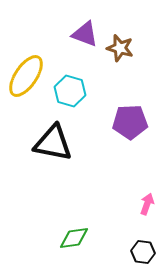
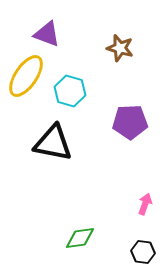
purple triangle: moved 38 px left
pink arrow: moved 2 px left
green diamond: moved 6 px right
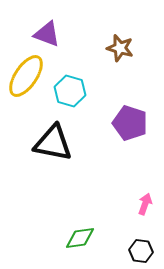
purple pentagon: moved 1 px down; rotated 20 degrees clockwise
black hexagon: moved 2 px left, 1 px up
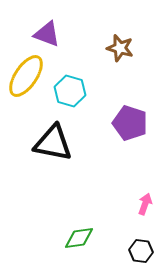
green diamond: moved 1 px left
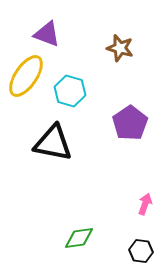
purple pentagon: rotated 20 degrees clockwise
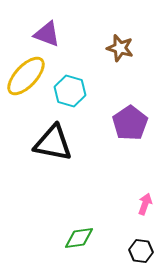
yellow ellipse: rotated 9 degrees clockwise
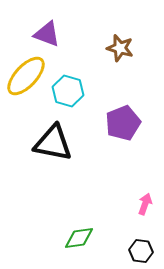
cyan hexagon: moved 2 px left
purple pentagon: moved 7 px left; rotated 12 degrees clockwise
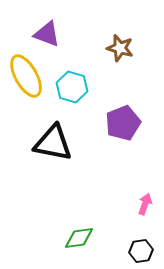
yellow ellipse: rotated 72 degrees counterclockwise
cyan hexagon: moved 4 px right, 4 px up
black hexagon: rotated 15 degrees counterclockwise
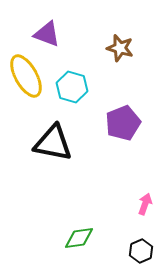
black hexagon: rotated 15 degrees counterclockwise
